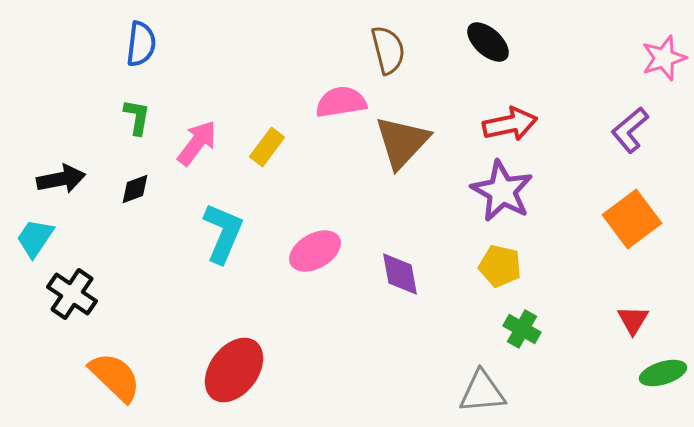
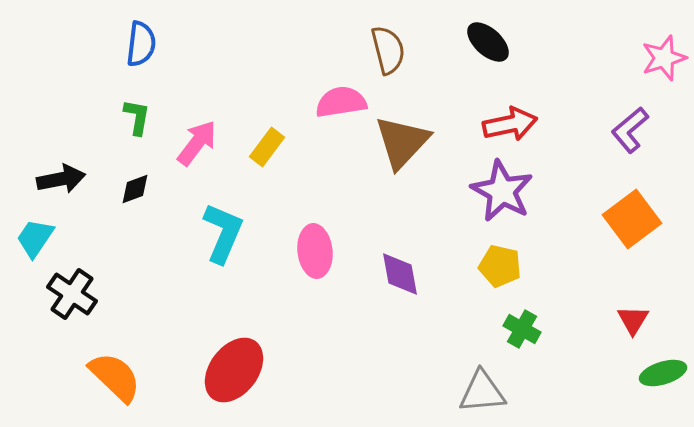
pink ellipse: rotated 66 degrees counterclockwise
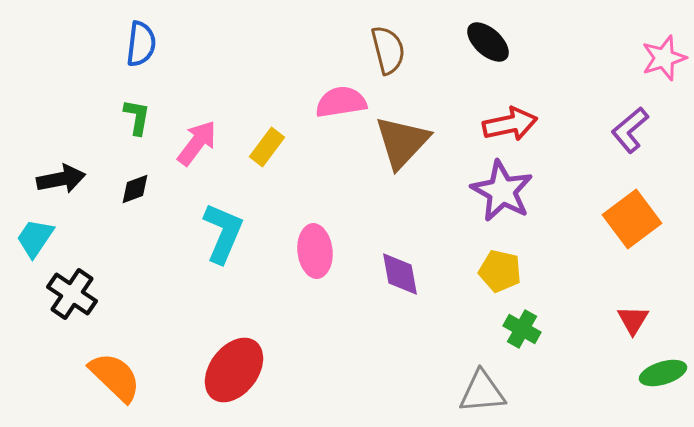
yellow pentagon: moved 5 px down
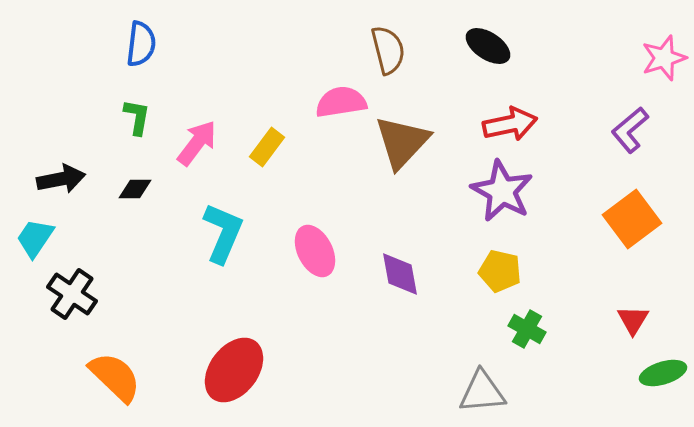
black ellipse: moved 4 px down; rotated 9 degrees counterclockwise
black diamond: rotated 20 degrees clockwise
pink ellipse: rotated 21 degrees counterclockwise
green cross: moved 5 px right
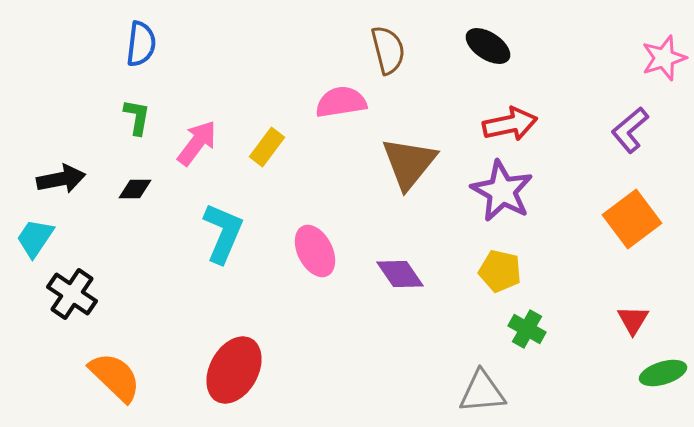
brown triangle: moved 7 px right, 21 px down; rotated 4 degrees counterclockwise
purple diamond: rotated 24 degrees counterclockwise
red ellipse: rotated 8 degrees counterclockwise
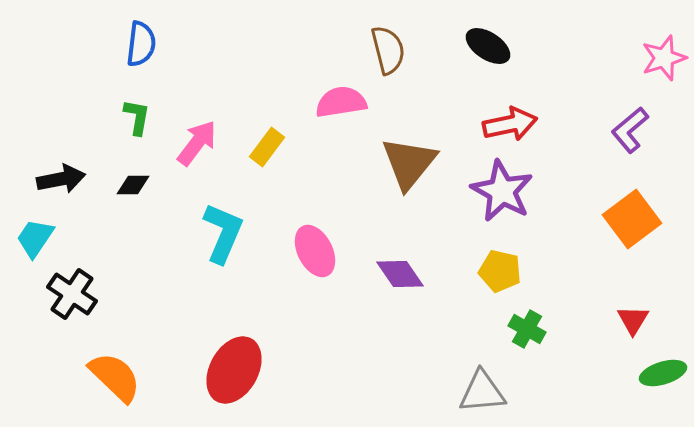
black diamond: moved 2 px left, 4 px up
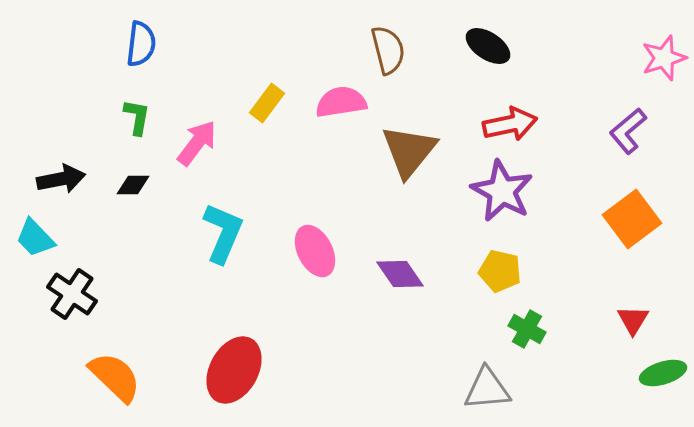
purple L-shape: moved 2 px left, 1 px down
yellow rectangle: moved 44 px up
brown triangle: moved 12 px up
cyan trapezoid: rotated 78 degrees counterclockwise
gray triangle: moved 5 px right, 3 px up
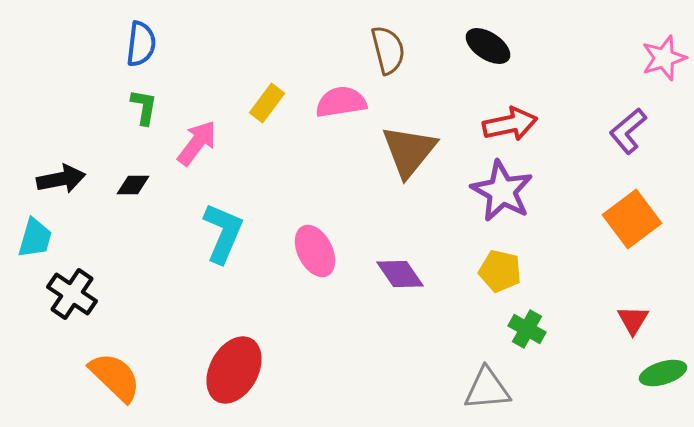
green L-shape: moved 7 px right, 10 px up
cyan trapezoid: rotated 120 degrees counterclockwise
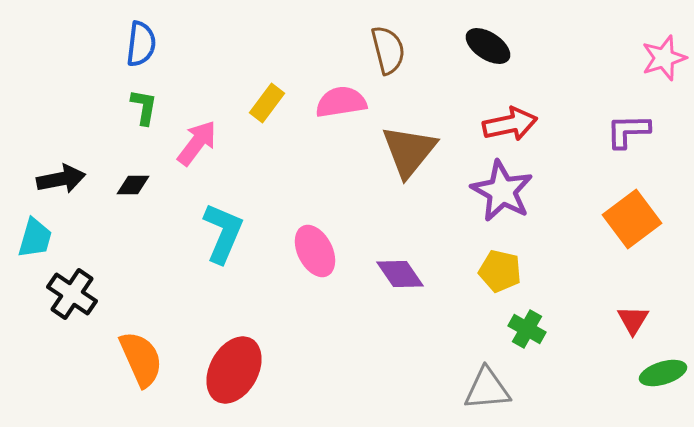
purple L-shape: rotated 39 degrees clockwise
orange semicircle: moved 26 px right, 18 px up; rotated 22 degrees clockwise
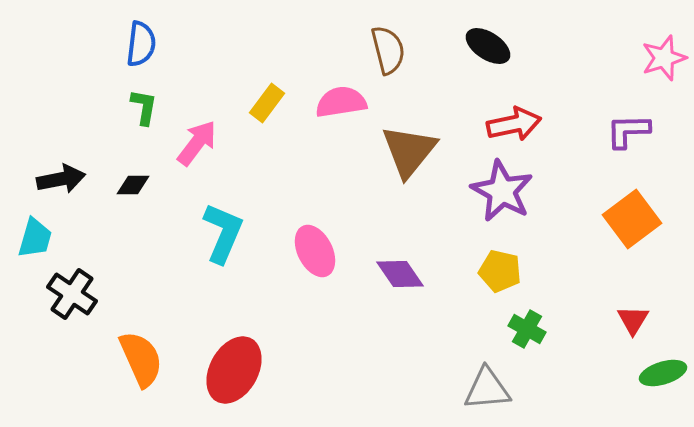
red arrow: moved 4 px right
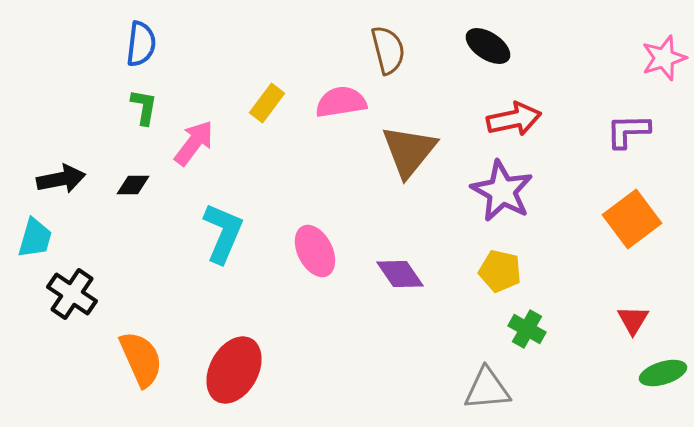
red arrow: moved 5 px up
pink arrow: moved 3 px left
